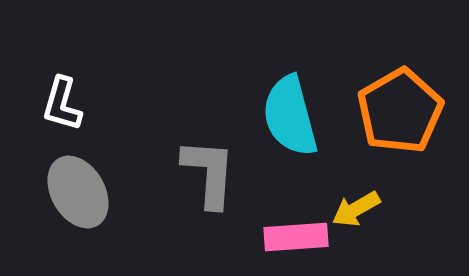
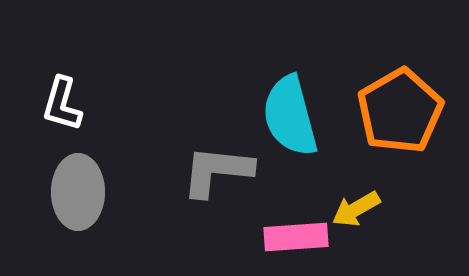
gray L-shape: moved 8 px right, 2 px up; rotated 88 degrees counterclockwise
gray ellipse: rotated 30 degrees clockwise
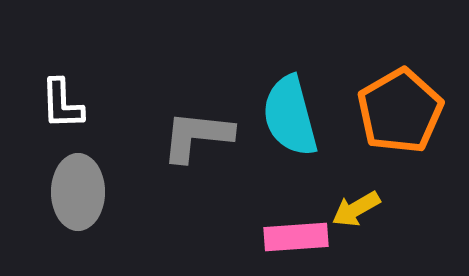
white L-shape: rotated 18 degrees counterclockwise
gray L-shape: moved 20 px left, 35 px up
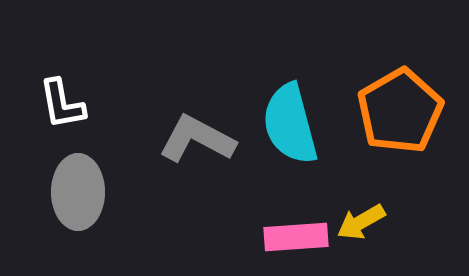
white L-shape: rotated 8 degrees counterclockwise
cyan semicircle: moved 8 px down
gray L-shape: moved 3 px down; rotated 22 degrees clockwise
yellow arrow: moved 5 px right, 13 px down
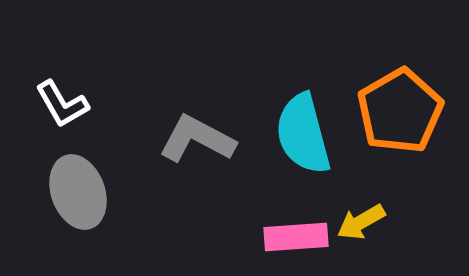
white L-shape: rotated 20 degrees counterclockwise
cyan semicircle: moved 13 px right, 10 px down
gray ellipse: rotated 20 degrees counterclockwise
